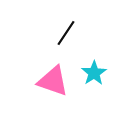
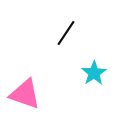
pink triangle: moved 28 px left, 13 px down
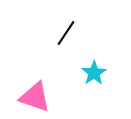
pink triangle: moved 10 px right, 3 px down
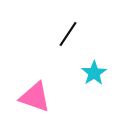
black line: moved 2 px right, 1 px down
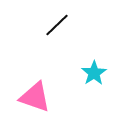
black line: moved 11 px left, 9 px up; rotated 12 degrees clockwise
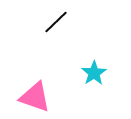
black line: moved 1 px left, 3 px up
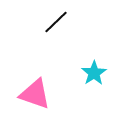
pink triangle: moved 3 px up
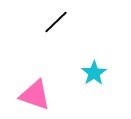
pink triangle: moved 1 px down
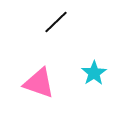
pink triangle: moved 4 px right, 12 px up
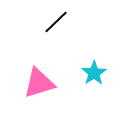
pink triangle: rotated 36 degrees counterclockwise
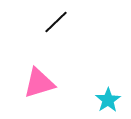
cyan star: moved 14 px right, 27 px down
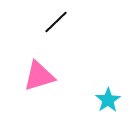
pink triangle: moved 7 px up
